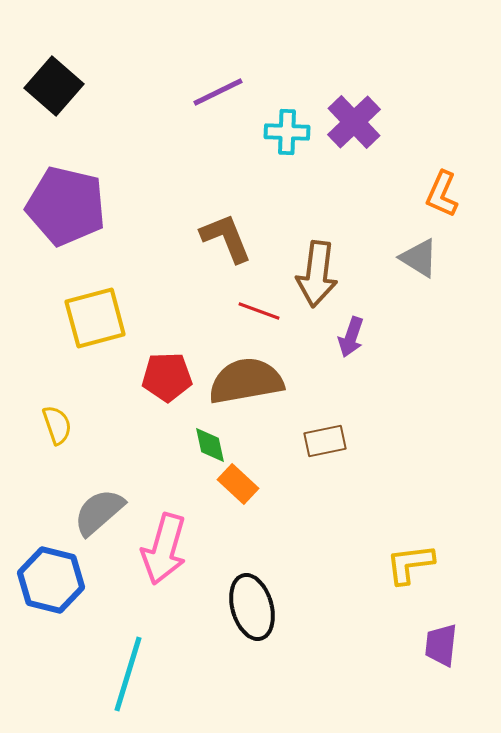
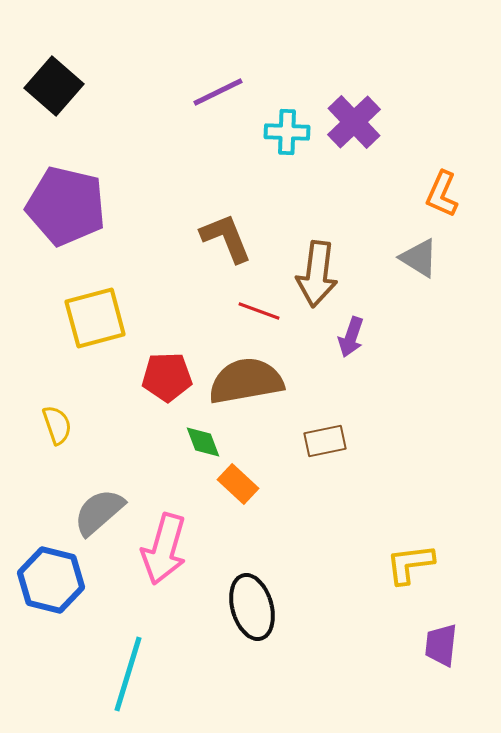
green diamond: moved 7 px left, 3 px up; rotated 9 degrees counterclockwise
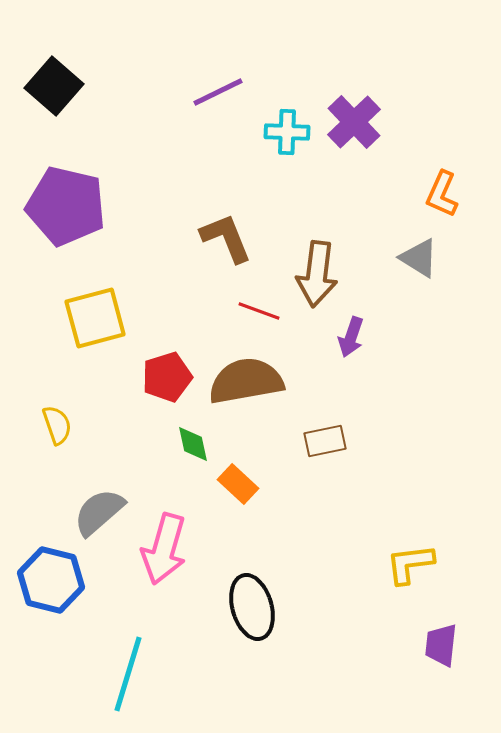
red pentagon: rotated 15 degrees counterclockwise
green diamond: moved 10 px left, 2 px down; rotated 9 degrees clockwise
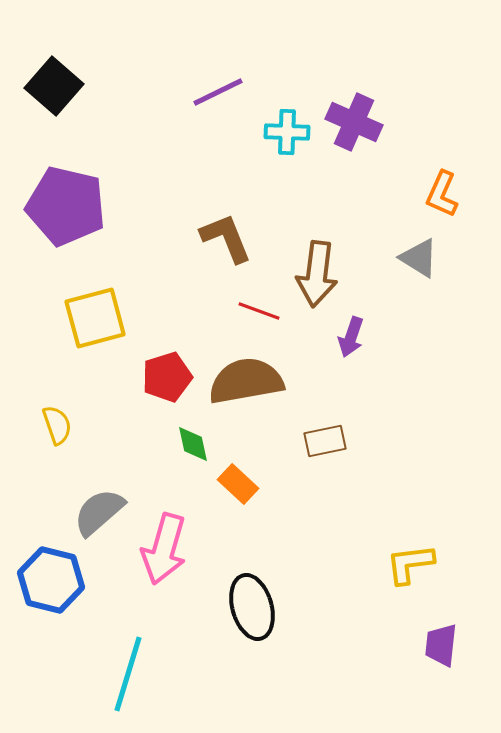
purple cross: rotated 22 degrees counterclockwise
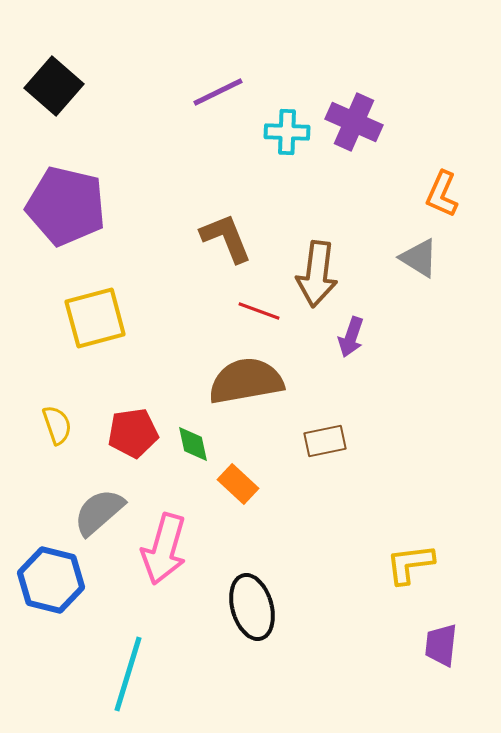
red pentagon: moved 34 px left, 56 px down; rotated 9 degrees clockwise
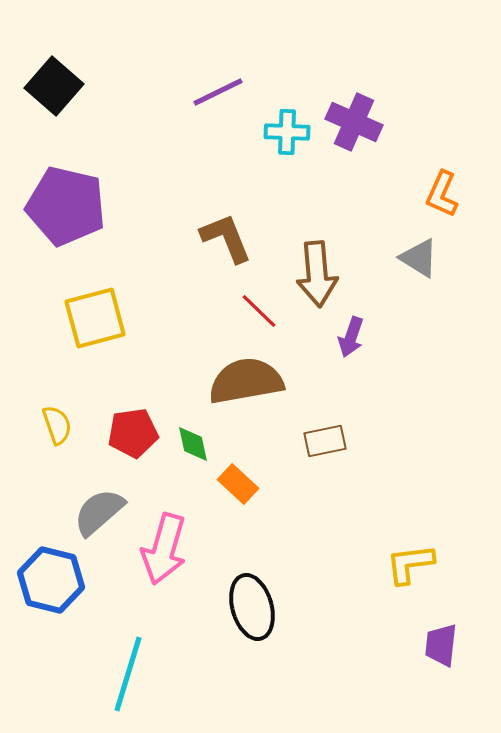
brown arrow: rotated 12 degrees counterclockwise
red line: rotated 24 degrees clockwise
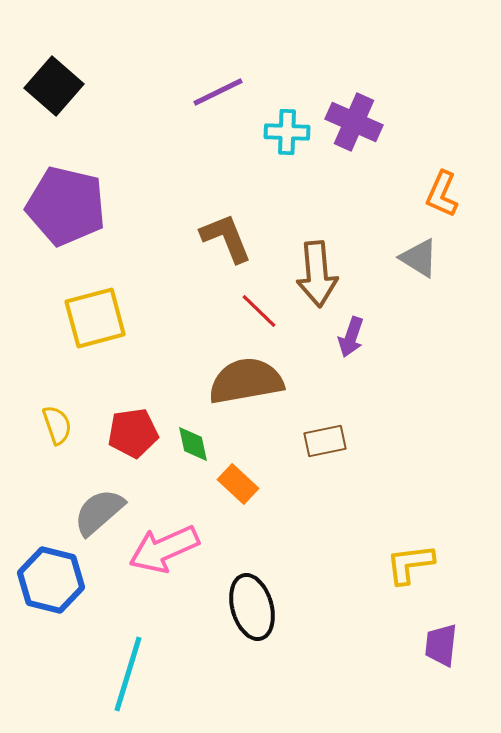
pink arrow: rotated 50 degrees clockwise
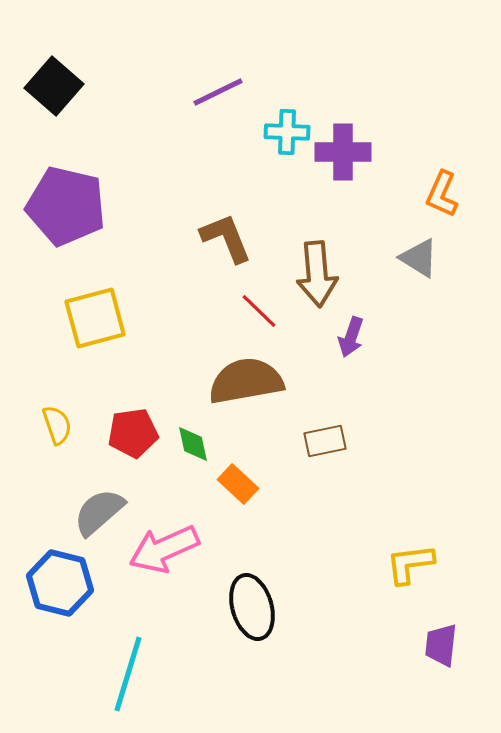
purple cross: moved 11 px left, 30 px down; rotated 24 degrees counterclockwise
blue hexagon: moved 9 px right, 3 px down
